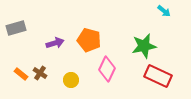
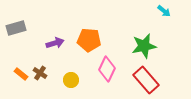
orange pentagon: rotated 10 degrees counterclockwise
red rectangle: moved 12 px left, 4 px down; rotated 24 degrees clockwise
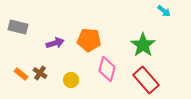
gray rectangle: moved 2 px right, 1 px up; rotated 30 degrees clockwise
green star: moved 1 px left, 1 px up; rotated 25 degrees counterclockwise
pink diamond: rotated 10 degrees counterclockwise
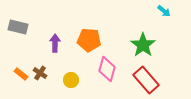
purple arrow: rotated 72 degrees counterclockwise
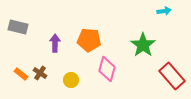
cyan arrow: rotated 48 degrees counterclockwise
red rectangle: moved 26 px right, 4 px up
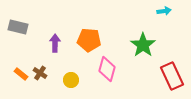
red rectangle: rotated 16 degrees clockwise
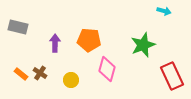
cyan arrow: rotated 24 degrees clockwise
green star: rotated 15 degrees clockwise
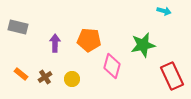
green star: rotated 10 degrees clockwise
pink diamond: moved 5 px right, 3 px up
brown cross: moved 5 px right, 4 px down; rotated 24 degrees clockwise
yellow circle: moved 1 px right, 1 px up
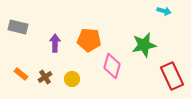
green star: moved 1 px right
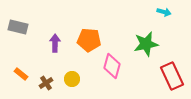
cyan arrow: moved 1 px down
green star: moved 2 px right, 1 px up
brown cross: moved 1 px right, 6 px down
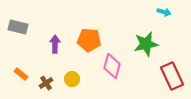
purple arrow: moved 1 px down
